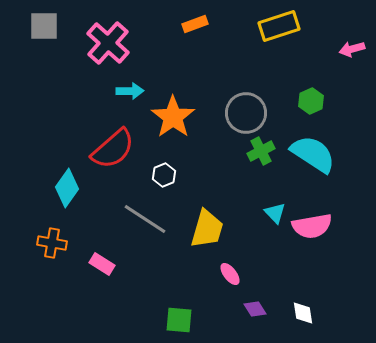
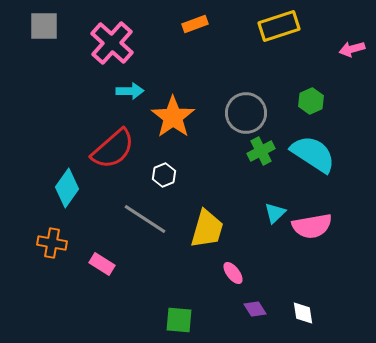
pink cross: moved 4 px right
cyan triangle: rotated 30 degrees clockwise
pink ellipse: moved 3 px right, 1 px up
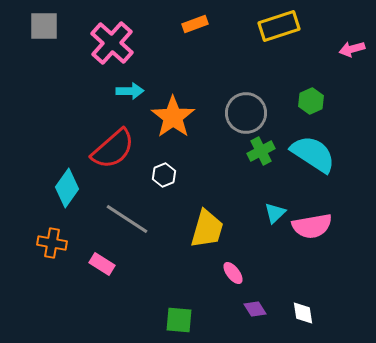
gray line: moved 18 px left
